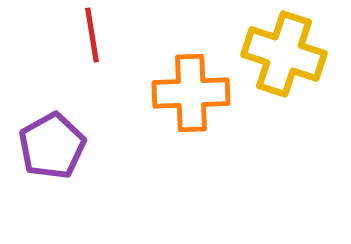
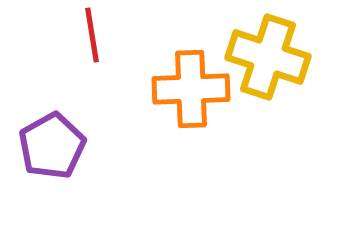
yellow cross: moved 16 px left, 3 px down
orange cross: moved 4 px up
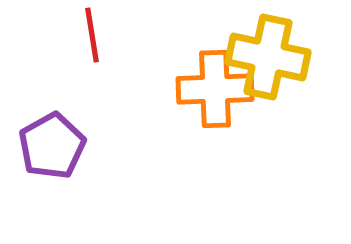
yellow cross: rotated 6 degrees counterclockwise
orange cross: moved 24 px right
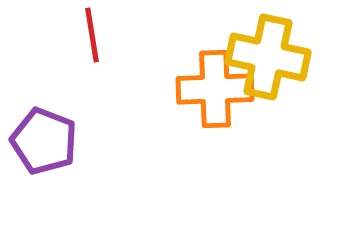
purple pentagon: moved 8 px left, 5 px up; rotated 22 degrees counterclockwise
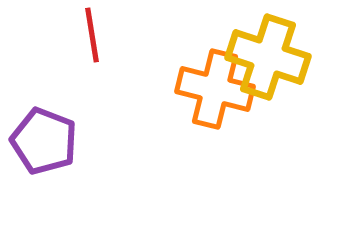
yellow cross: rotated 6 degrees clockwise
orange cross: rotated 16 degrees clockwise
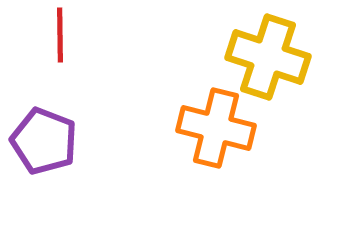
red line: moved 32 px left; rotated 8 degrees clockwise
orange cross: moved 1 px right, 39 px down
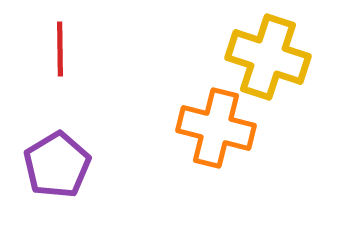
red line: moved 14 px down
purple pentagon: moved 13 px right, 24 px down; rotated 20 degrees clockwise
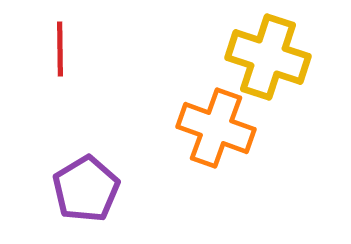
orange cross: rotated 6 degrees clockwise
purple pentagon: moved 29 px right, 24 px down
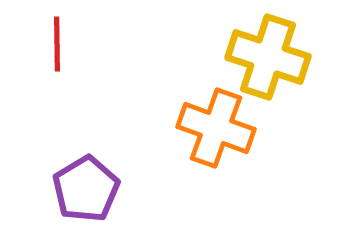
red line: moved 3 px left, 5 px up
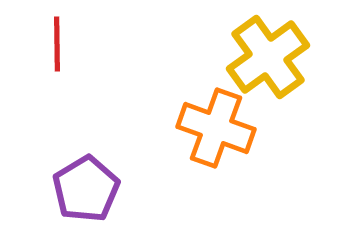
yellow cross: rotated 36 degrees clockwise
